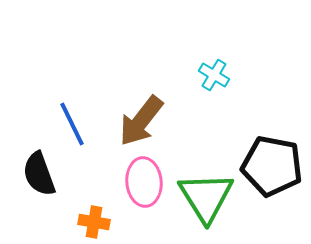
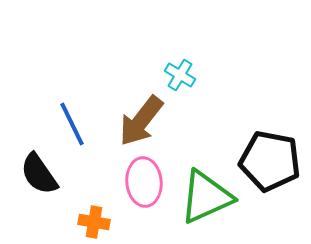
cyan cross: moved 34 px left
black pentagon: moved 2 px left, 5 px up
black semicircle: rotated 15 degrees counterclockwise
green triangle: rotated 38 degrees clockwise
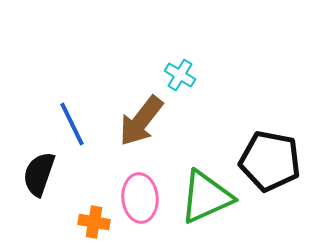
black semicircle: rotated 54 degrees clockwise
pink ellipse: moved 4 px left, 16 px down
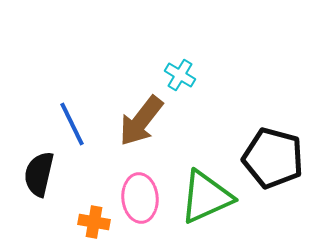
black pentagon: moved 3 px right, 3 px up; rotated 4 degrees clockwise
black semicircle: rotated 6 degrees counterclockwise
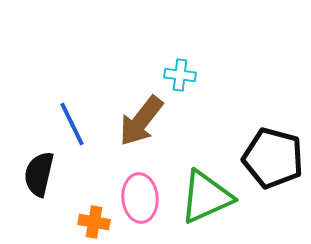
cyan cross: rotated 24 degrees counterclockwise
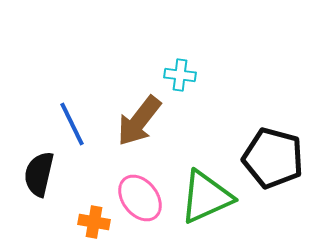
brown arrow: moved 2 px left
pink ellipse: rotated 33 degrees counterclockwise
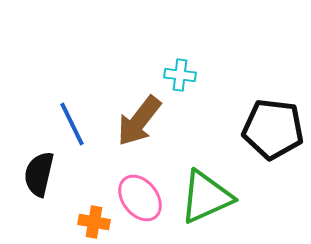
black pentagon: moved 29 px up; rotated 8 degrees counterclockwise
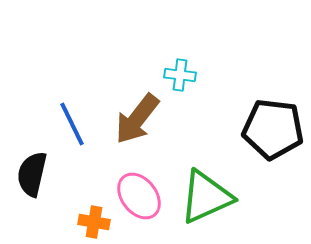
brown arrow: moved 2 px left, 2 px up
black semicircle: moved 7 px left
pink ellipse: moved 1 px left, 2 px up
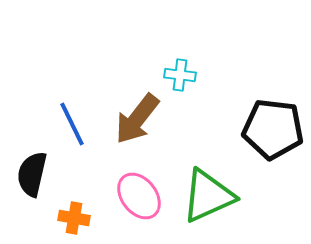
green triangle: moved 2 px right, 1 px up
orange cross: moved 20 px left, 4 px up
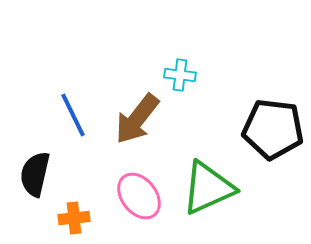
blue line: moved 1 px right, 9 px up
black semicircle: moved 3 px right
green triangle: moved 8 px up
orange cross: rotated 16 degrees counterclockwise
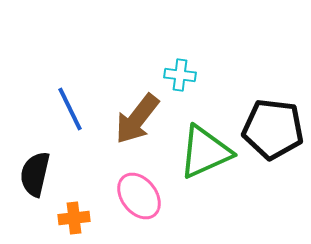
blue line: moved 3 px left, 6 px up
green triangle: moved 3 px left, 36 px up
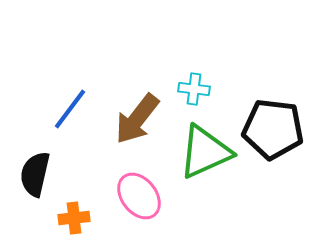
cyan cross: moved 14 px right, 14 px down
blue line: rotated 63 degrees clockwise
